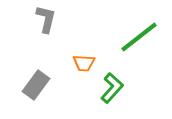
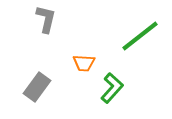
green line: moved 1 px right, 1 px up
gray rectangle: moved 1 px right, 2 px down
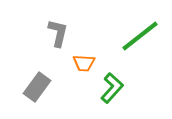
gray L-shape: moved 12 px right, 14 px down
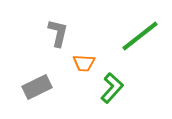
gray rectangle: rotated 28 degrees clockwise
